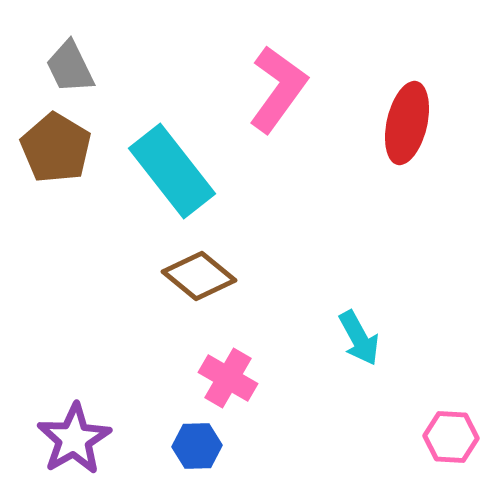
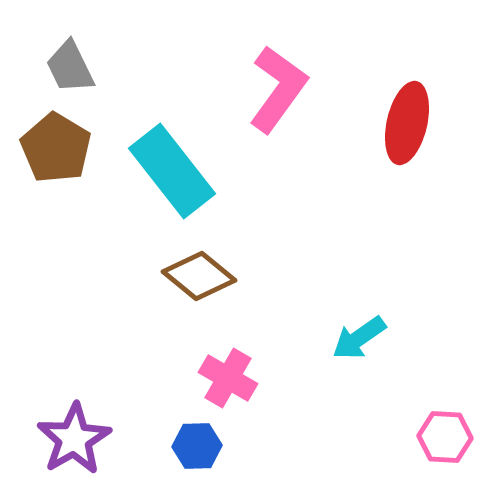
cyan arrow: rotated 84 degrees clockwise
pink hexagon: moved 6 px left
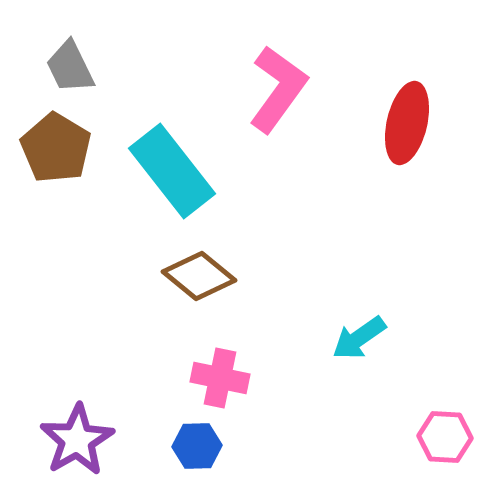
pink cross: moved 8 px left; rotated 18 degrees counterclockwise
purple star: moved 3 px right, 1 px down
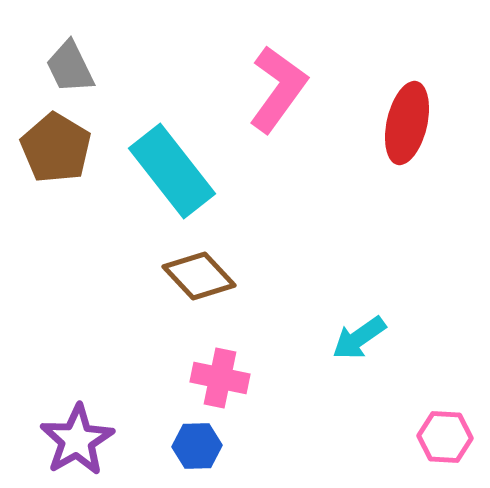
brown diamond: rotated 8 degrees clockwise
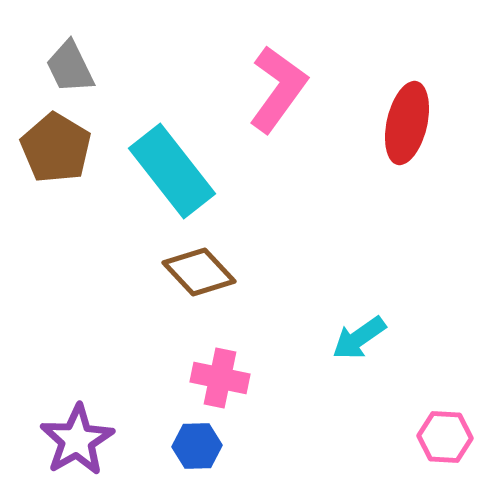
brown diamond: moved 4 px up
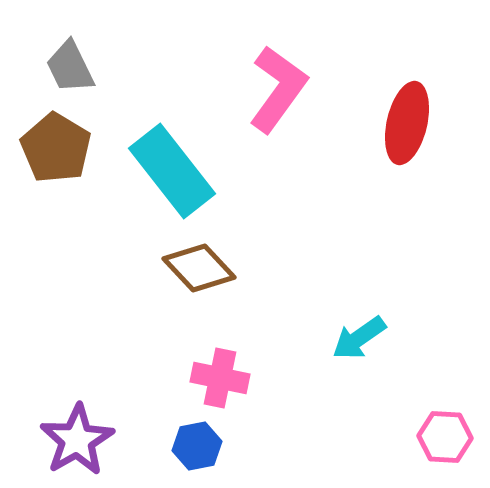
brown diamond: moved 4 px up
blue hexagon: rotated 9 degrees counterclockwise
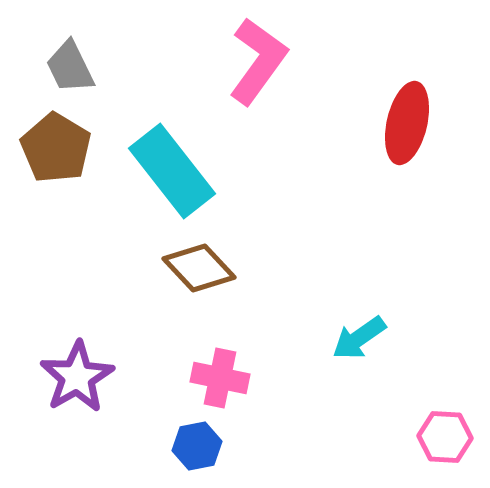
pink L-shape: moved 20 px left, 28 px up
purple star: moved 63 px up
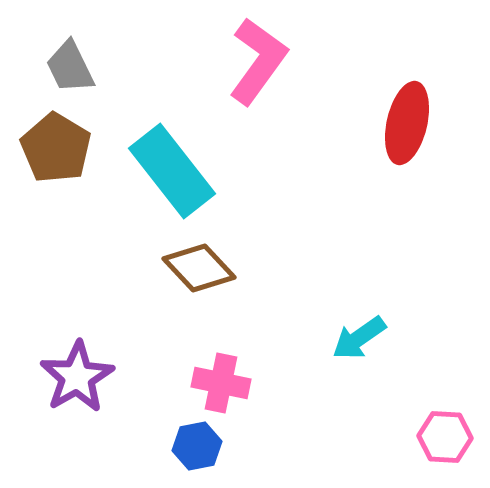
pink cross: moved 1 px right, 5 px down
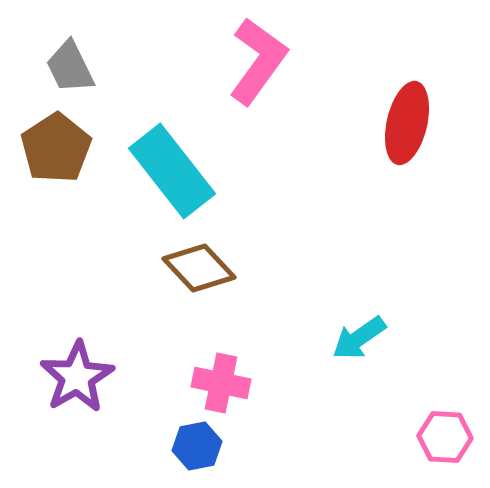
brown pentagon: rotated 8 degrees clockwise
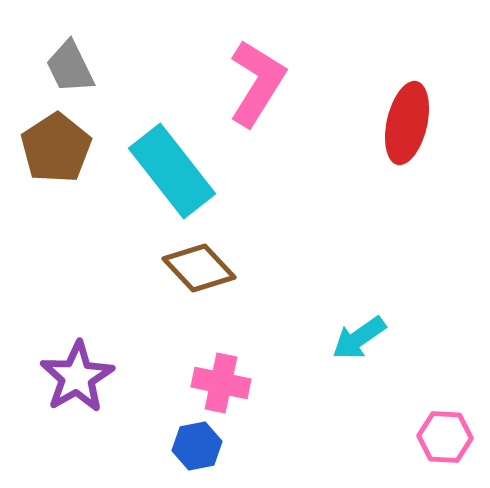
pink L-shape: moved 1 px left, 22 px down; rotated 4 degrees counterclockwise
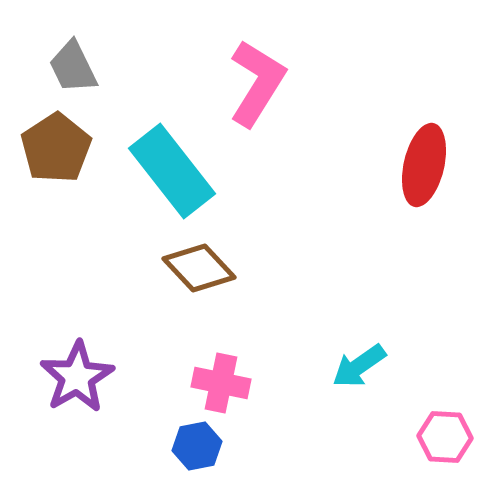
gray trapezoid: moved 3 px right
red ellipse: moved 17 px right, 42 px down
cyan arrow: moved 28 px down
